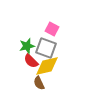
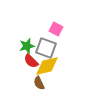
pink square: moved 4 px right
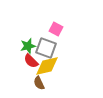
green star: moved 1 px right
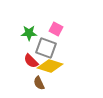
green star: moved 1 px right, 13 px up; rotated 14 degrees clockwise
yellow diamond: moved 3 px right; rotated 30 degrees clockwise
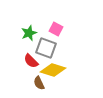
green star: rotated 21 degrees counterclockwise
yellow diamond: moved 3 px right, 4 px down
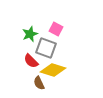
green star: moved 1 px right, 1 px down
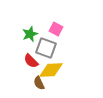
yellow diamond: moved 2 px left; rotated 20 degrees counterclockwise
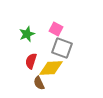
green star: moved 3 px left
gray square: moved 16 px right
red semicircle: rotated 63 degrees clockwise
yellow diamond: moved 2 px up
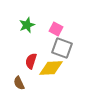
green star: moved 9 px up
brown semicircle: moved 20 px left
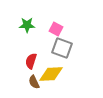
green star: rotated 21 degrees clockwise
yellow diamond: moved 6 px down
brown semicircle: moved 15 px right, 1 px up
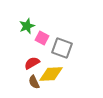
green star: moved 1 px down; rotated 21 degrees counterclockwise
pink square: moved 14 px left, 9 px down
red semicircle: moved 1 px right, 2 px down; rotated 42 degrees clockwise
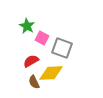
green star: rotated 21 degrees counterclockwise
red semicircle: moved 1 px left, 2 px up
yellow diamond: moved 1 px up
